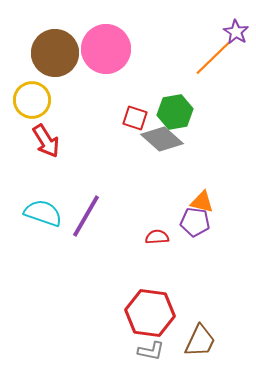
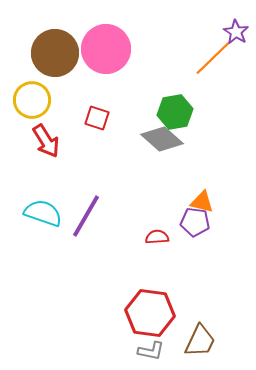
red square: moved 38 px left
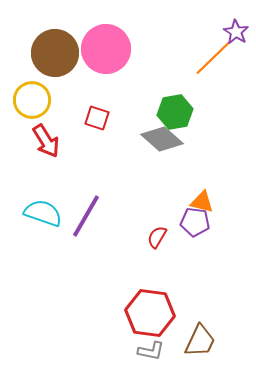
red semicircle: rotated 55 degrees counterclockwise
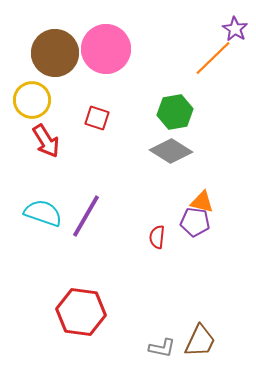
purple star: moved 1 px left, 3 px up
gray diamond: moved 9 px right, 12 px down; rotated 9 degrees counterclockwise
red semicircle: rotated 25 degrees counterclockwise
red hexagon: moved 69 px left, 1 px up
gray L-shape: moved 11 px right, 3 px up
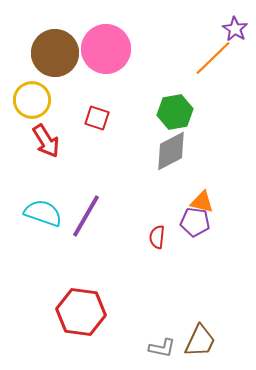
gray diamond: rotated 60 degrees counterclockwise
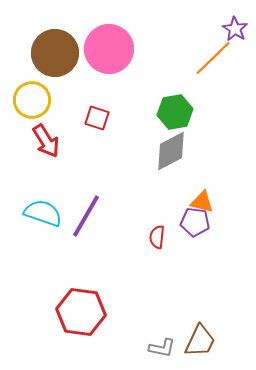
pink circle: moved 3 px right
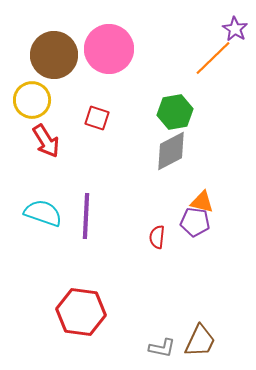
brown circle: moved 1 px left, 2 px down
purple line: rotated 27 degrees counterclockwise
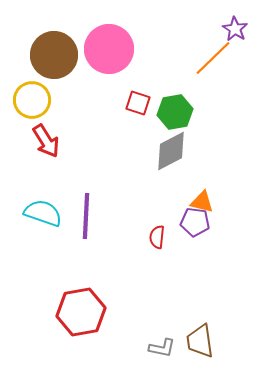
red square: moved 41 px right, 15 px up
red hexagon: rotated 18 degrees counterclockwise
brown trapezoid: rotated 147 degrees clockwise
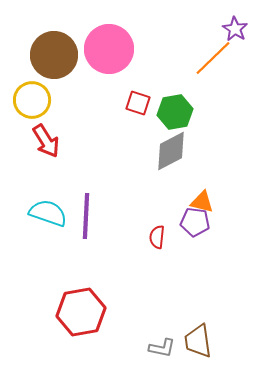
cyan semicircle: moved 5 px right
brown trapezoid: moved 2 px left
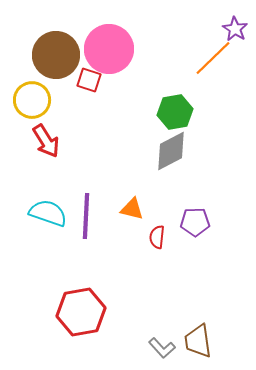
brown circle: moved 2 px right
red square: moved 49 px left, 23 px up
orange triangle: moved 70 px left, 7 px down
purple pentagon: rotated 8 degrees counterclockwise
gray L-shape: rotated 36 degrees clockwise
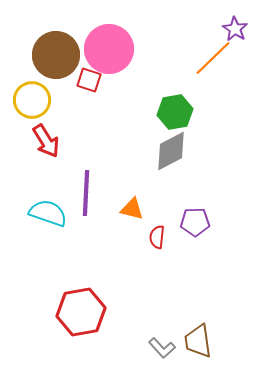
purple line: moved 23 px up
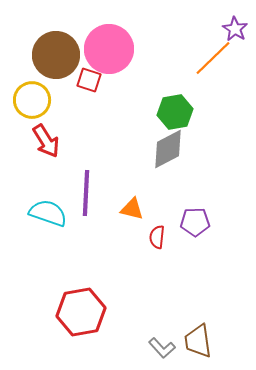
gray diamond: moved 3 px left, 2 px up
